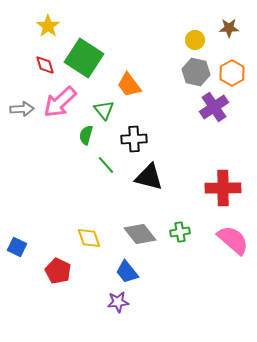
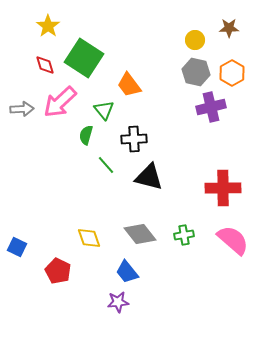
purple cross: moved 3 px left; rotated 20 degrees clockwise
green cross: moved 4 px right, 3 px down
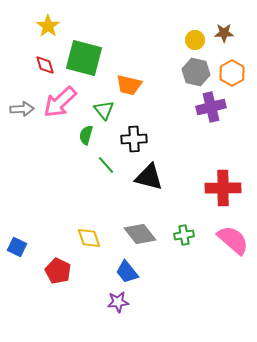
brown star: moved 5 px left, 5 px down
green square: rotated 18 degrees counterclockwise
orange trapezoid: rotated 40 degrees counterclockwise
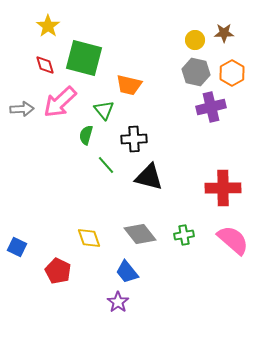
purple star: rotated 30 degrees counterclockwise
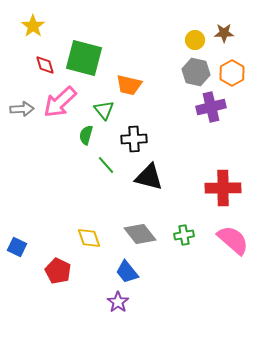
yellow star: moved 15 px left
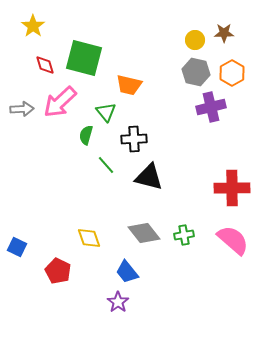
green triangle: moved 2 px right, 2 px down
red cross: moved 9 px right
gray diamond: moved 4 px right, 1 px up
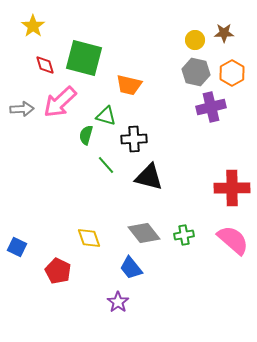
green triangle: moved 4 px down; rotated 35 degrees counterclockwise
blue trapezoid: moved 4 px right, 4 px up
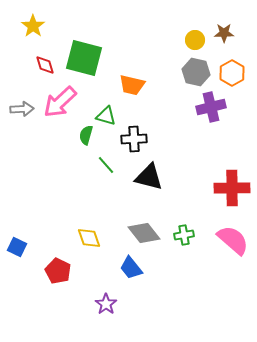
orange trapezoid: moved 3 px right
purple star: moved 12 px left, 2 px down
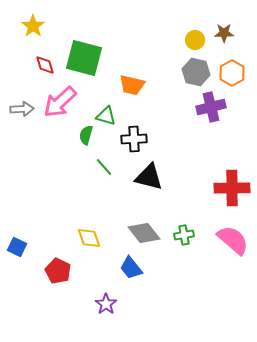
green line: moved 2 px left, 2 px down
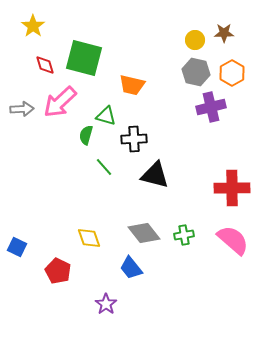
black triangle: moved 6 px right, 2 px up
